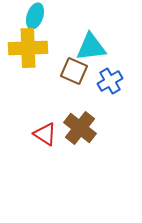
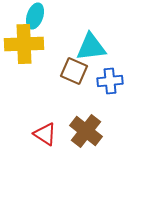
yellow cross: moved 4 px left, 4 px up
blue cross: rotated 25 degrees clockwise
brown cross: moved 6 px right, 3 px down
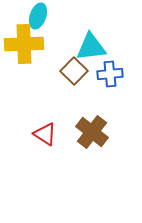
cyan ellipse: moved 3 px right
brown square: rotated 20 degrees clockwise
blue cross: moved 7 px up
brown cross: moved 6 px right, 1 px down
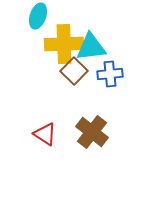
yellow cross: moved 40 px right
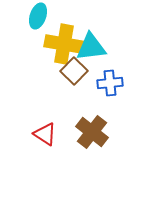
yellow cross: rotated 12 degrees clockwise
blue cross: moved 9 px down
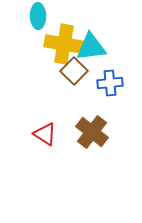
cyan ellipse: rotated 20 degrees counterclockwise
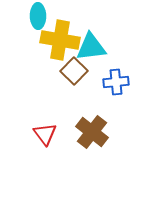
yellow cross: moved 4 px left, 4 px up
blue cross: moved 6 px right, 1 px up
red triangle: rotated 20 degrees clockwise
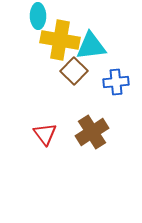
cyan triangle: moved 1 px up
brown cross: rotated 20 degrees clockwise
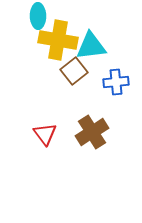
yellow cross: moved 2 px left
brown square: rotated 8 degrees clockwise
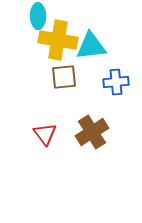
brown square: moved 10 px left, 6 px down; rotated 32 degrees clockwise
